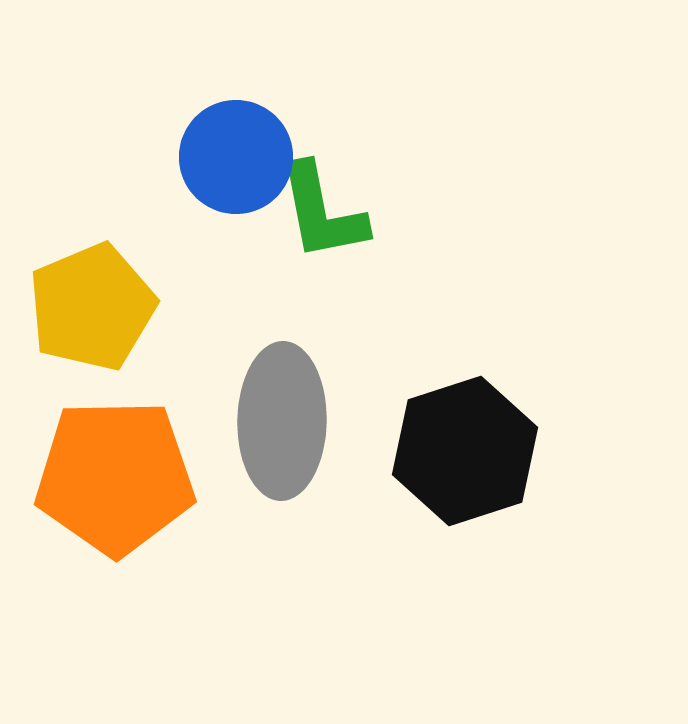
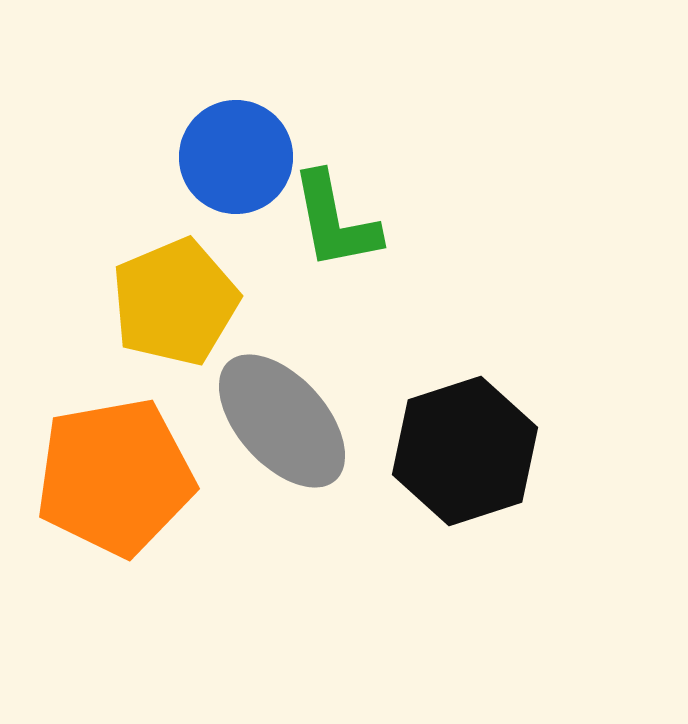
green L-shape: moved 13 px right, 9 px down
yellow pentagon: moved 83 px right, 5 px up
gray ellipse: rotated 43 degrees counterclockwise
orange pentagon: rotated 9 degrees counterclockwise
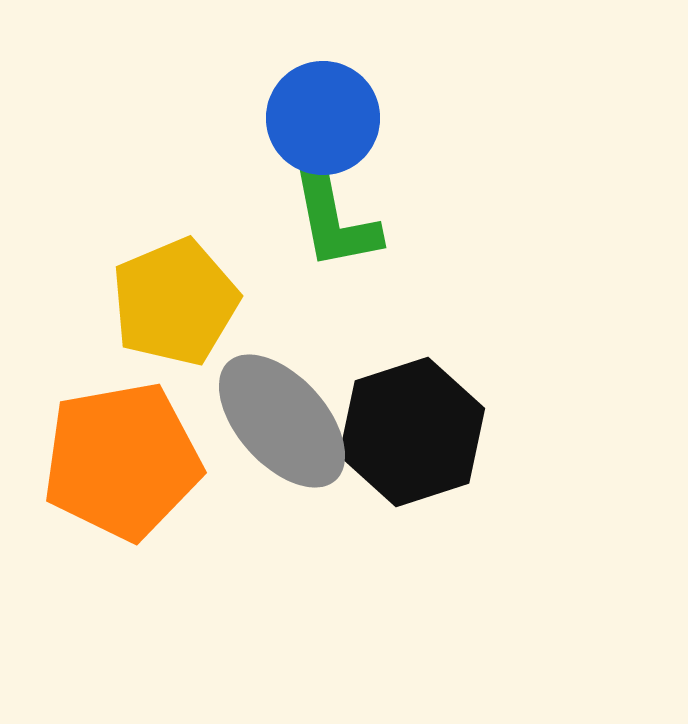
blue circle: moved 87 px right, 39 px up
black hexagon: moved 53 px left, 19 px up
orange pentagon: moved 7 px right, 16 px up
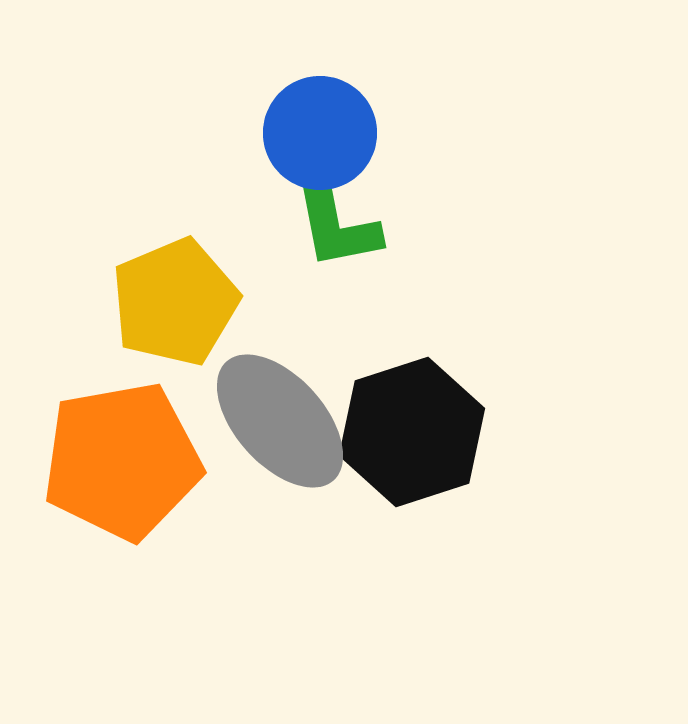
blue circle: moved 3 px left, 15 px down
gray ellipse: moved 2 px left
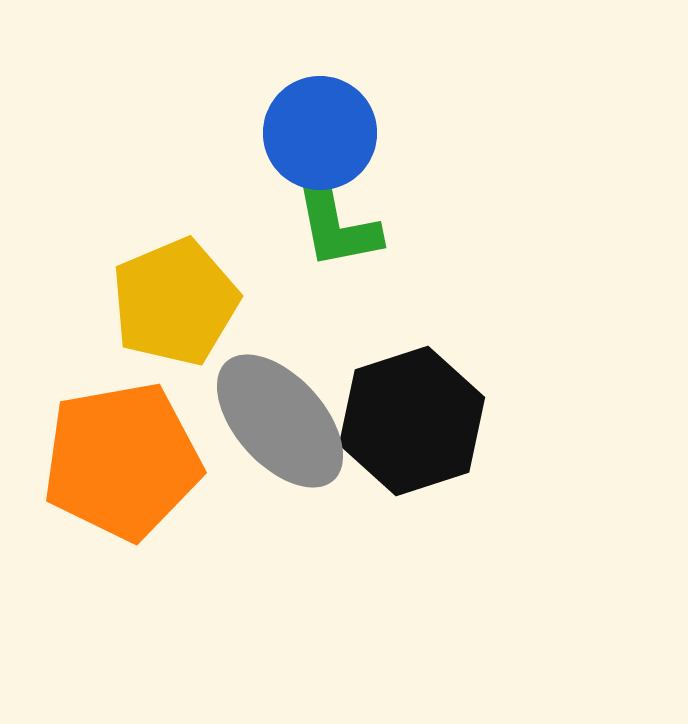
black hexagon: moved 11 px up
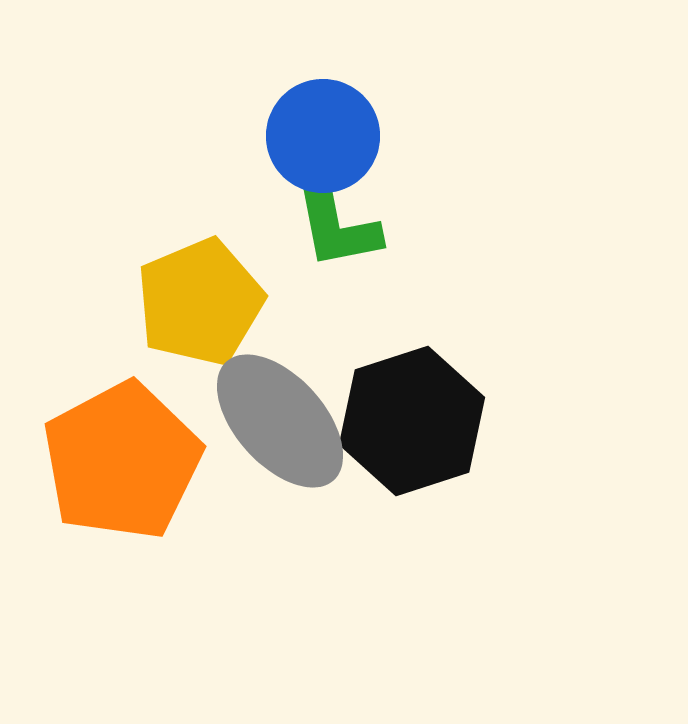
blue circle: moved 3 px right, 3 px down
yellow pentagon: moved 25 px right
orange pentagon: rotated 18 degrees counterclockwise
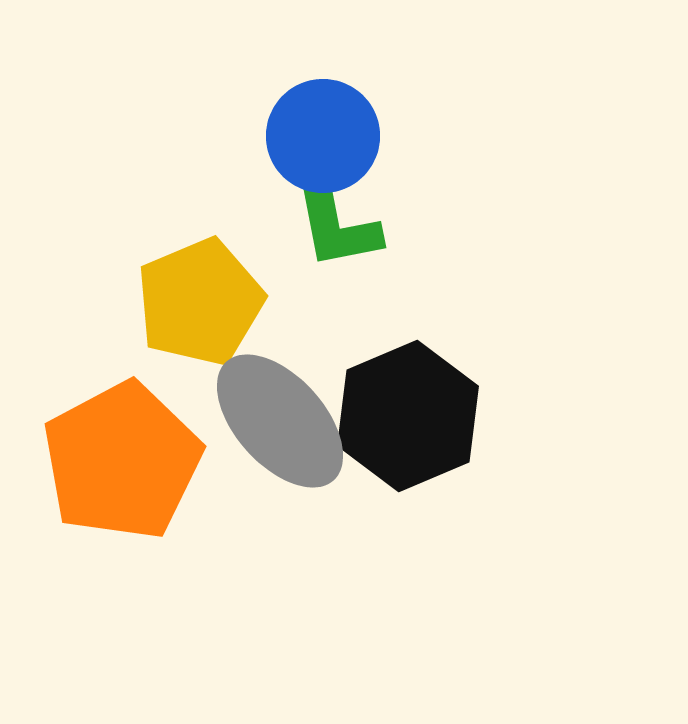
black hexagon: moved 4 px left, 5 px up; rotated 5 degrees counterclockwise
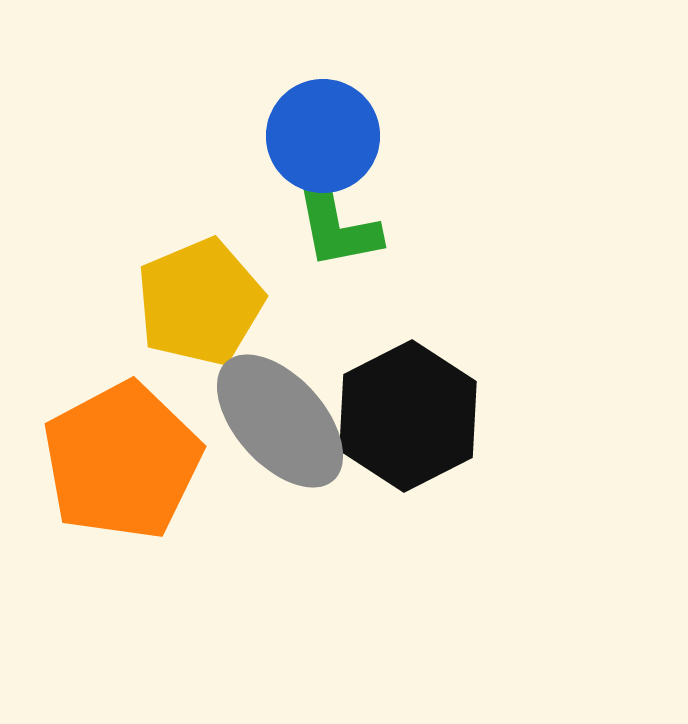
black hexagon: rotated 4 degrees counterclockwise
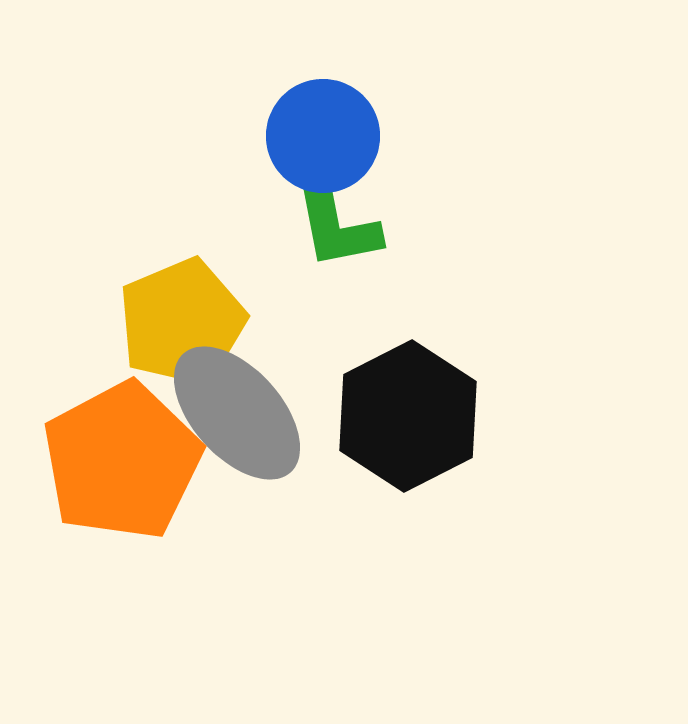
yellow pentagon: moved 18 px left, 20 px down
gray ellipse: moved 43 px left, 8 px up
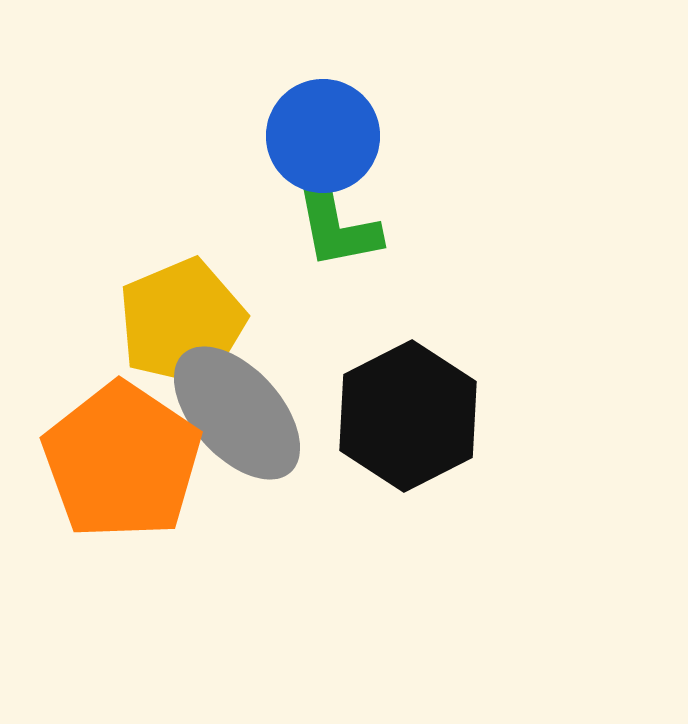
orange pentagon: rotated 10 degrees counterclockwise
